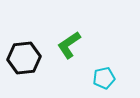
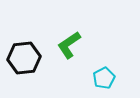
cyan pentagon: rotated 15 degrees counterclockwise
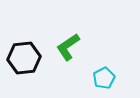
green L-shape: moved 1 px left, 2 px down
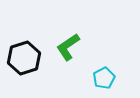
black hexagon: rotated 12 degrees counterclockwise
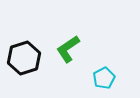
green L-shape: moved 2 px down
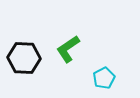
black hexagon: rotated 20 degrees clockwise
